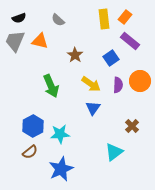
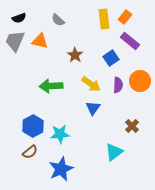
green arrow: rotated 110 degrees clockwise
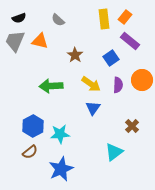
orange circle: moved 2 px right, 1 px up
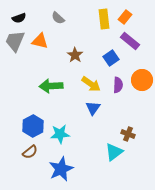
gray semicircle: moved 2 px up
brown cross: moved 4 px left, 8 px down; rotated 24 degrees counterclockwise
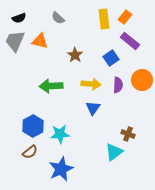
yellow arrow: rotated 30 degrees counterclockwise
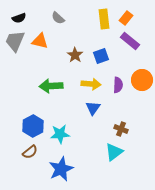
orange rectangle: moved 1 px right, 1 px down
blue square: moved 10 px left, 2 px up; rotated 14 degrees clockwise
brown cross: moved 7 px left, 5 px up
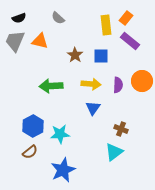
yellow rectangle: moved 2 px right, 6 px down
blue square: rotated 21 degrees clockwise
orange circle: moved 1 px down
blue star: moved 2 px right, 1 px down
